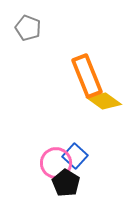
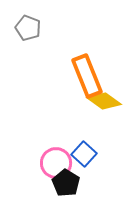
blue square: moved 9 px right, 2 px up
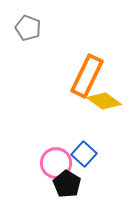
orange rectangle: rotated 48 degrees clockwise
black pentagon: moved 1 px right, 1 px down
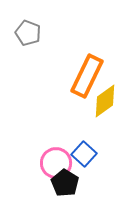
gray pentagon: moved 5 px down
yellow diamond: moved 1 px right; rotated 72 degrees counterclockwise
black pentagon: moved 2 px left, 1 px up
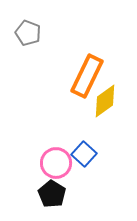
black pentagon: moved 13 px left, 11 px down
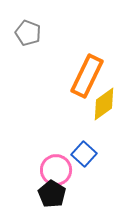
yellow diamond: moved 1 px left, 3 px down
pink circle: moved 7 px down
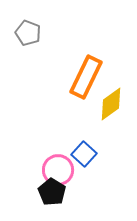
orange rectangle: moved 1 px left, 1 px down
yellow diamond: moved 7 px right
pink circle: moved 2 px right
black pentagon: moved 2 px up
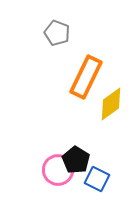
gray pentagon: moved 29 px right
blue square: moved 13 px right, 25 px down; rotated 15 degrees counterclockwise
black pentagon: moved 24 px right, 32 px up
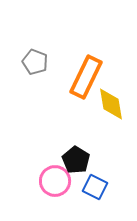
gray pentagon: moved 22 px left, 29 px down
yellow diamond: rotated 64 degrees counterclockwise
pink circle: moved 3 px left, 11 px down
blue square: moved 2 px left, 8 px down
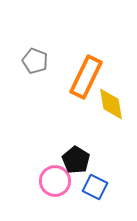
gray pentagon: moved 1 px up
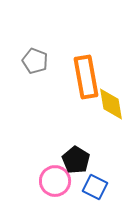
orange rectangle: rotated 36 degrees counterclockwise
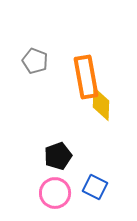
yellow diamond: moved 10 px left; rotated 12 degrees clockwise
black pentagon: moved 18 px left, 4 px up; rotated 20 degrees clockwise
pink circle: moved 12 px down
